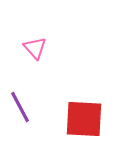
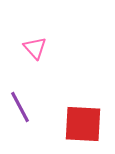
red square: moved 1 px left, 5 px down
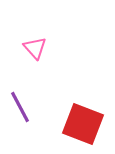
red square: rotated 18 degrees clockwise
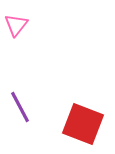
pink triangle: moved 19 px left, 23 px up; rotated 20 degrees clockwise
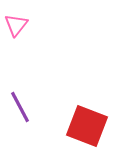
red square: moved 4 px right, 2 px down
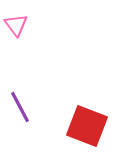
pink triangle: rotated 15 degrees counterclockwise
